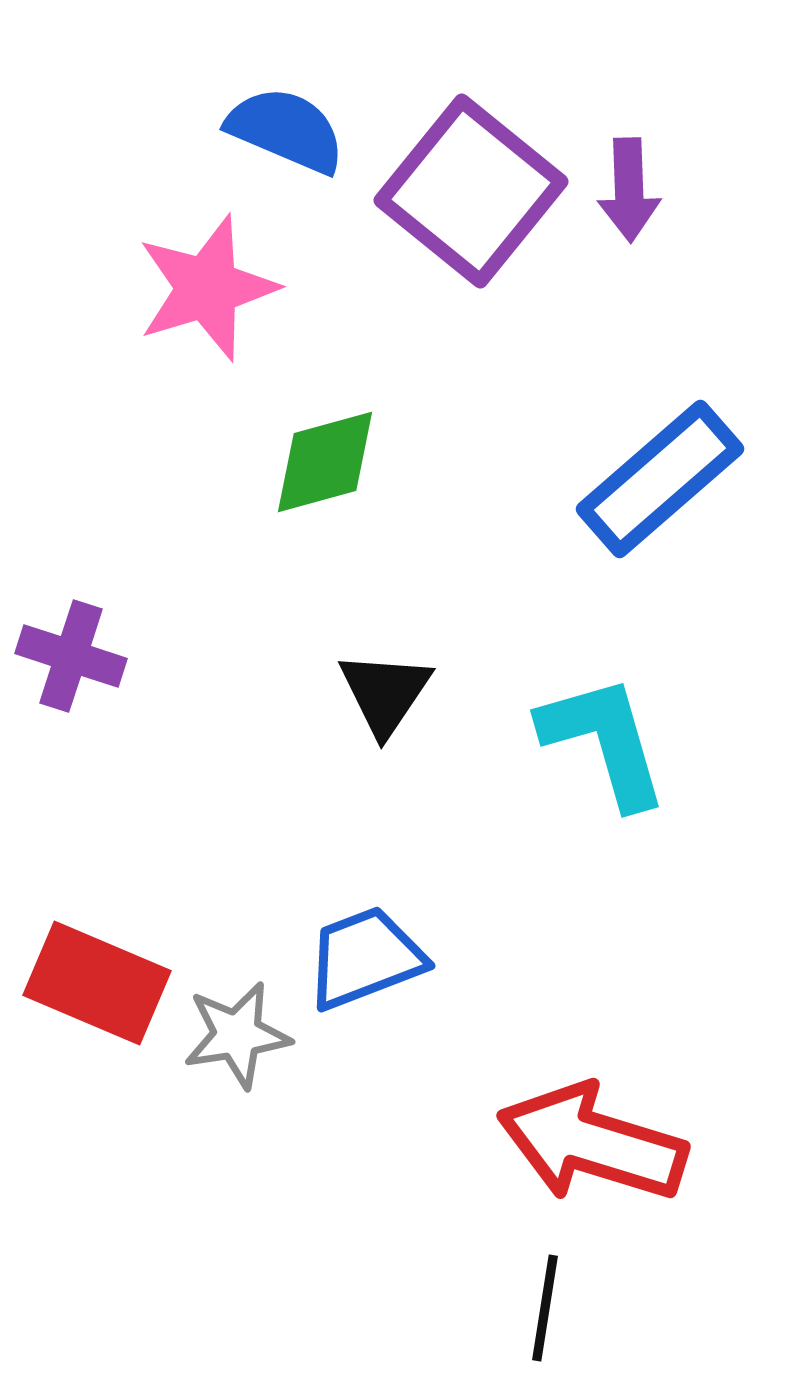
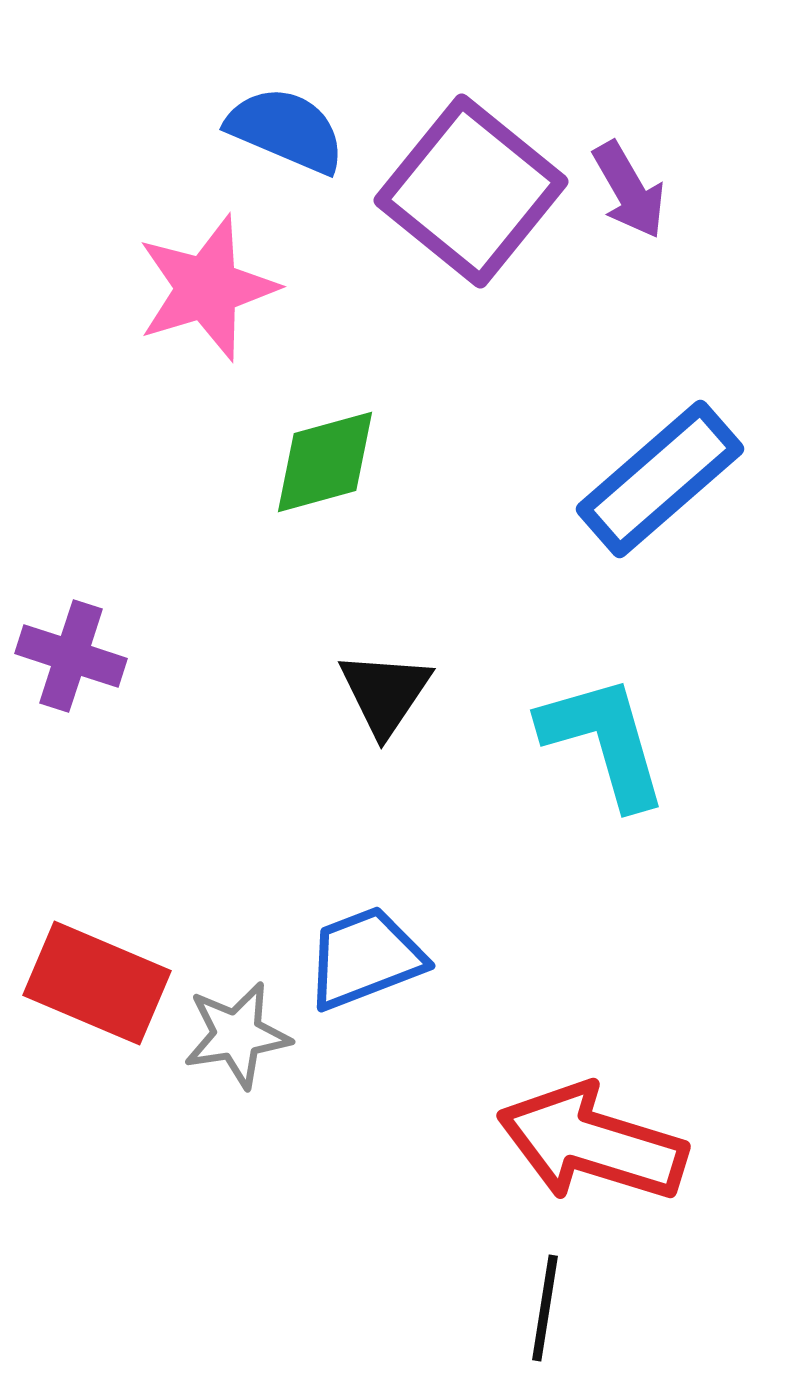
purple arrow: rotated 28 degrees counterclockwise
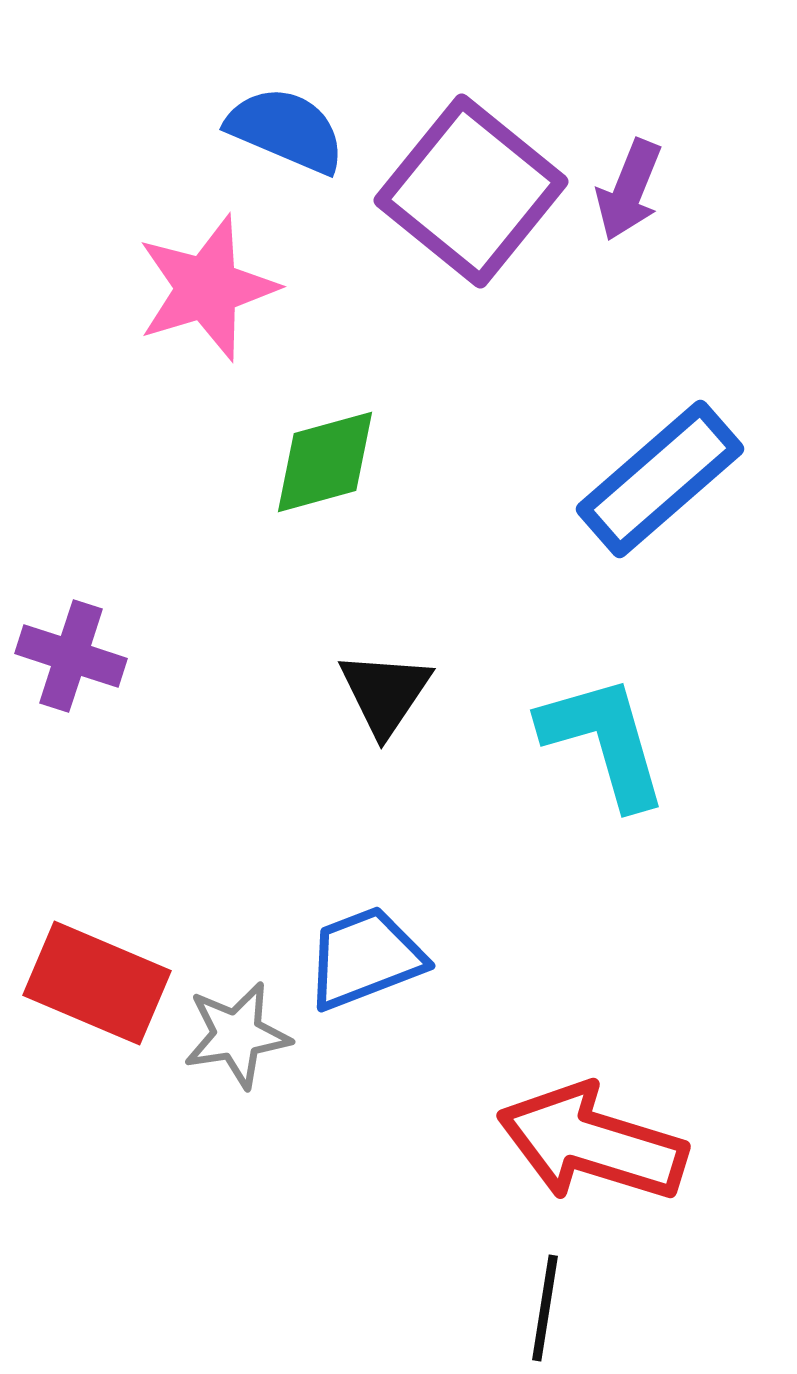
purple arrow: rotated 52 degrees clockwise
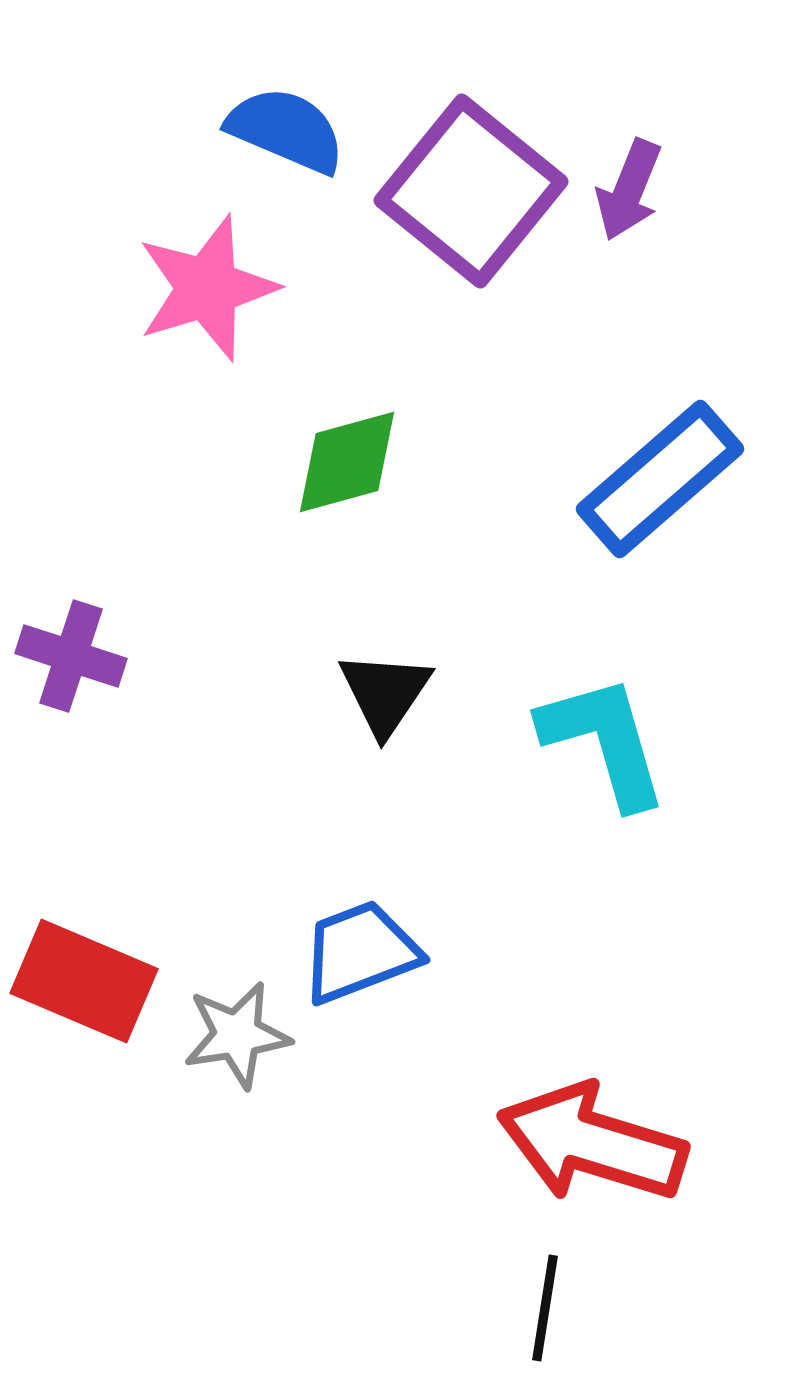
green diamond: moved 22 px right
blue trapezoid: moved 5 px left, 6 px up
red rectangle: moved 13 px left, 2 px up
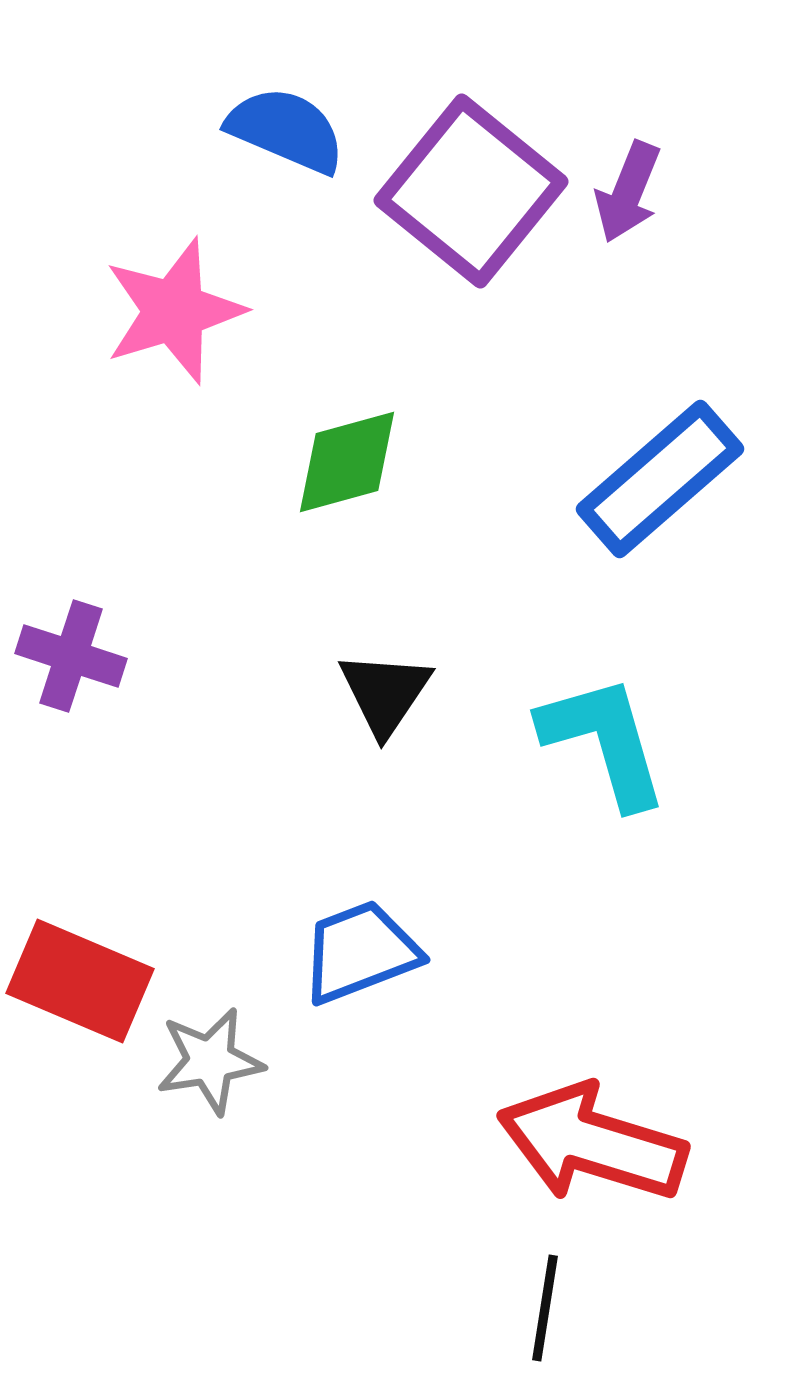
purple arrow: moved 1 px left, 2 px down
pink star: moved 33 px left, 23 px down
red rectangle: moved 4 px left
gray star: moved 27 px left, 26 px down
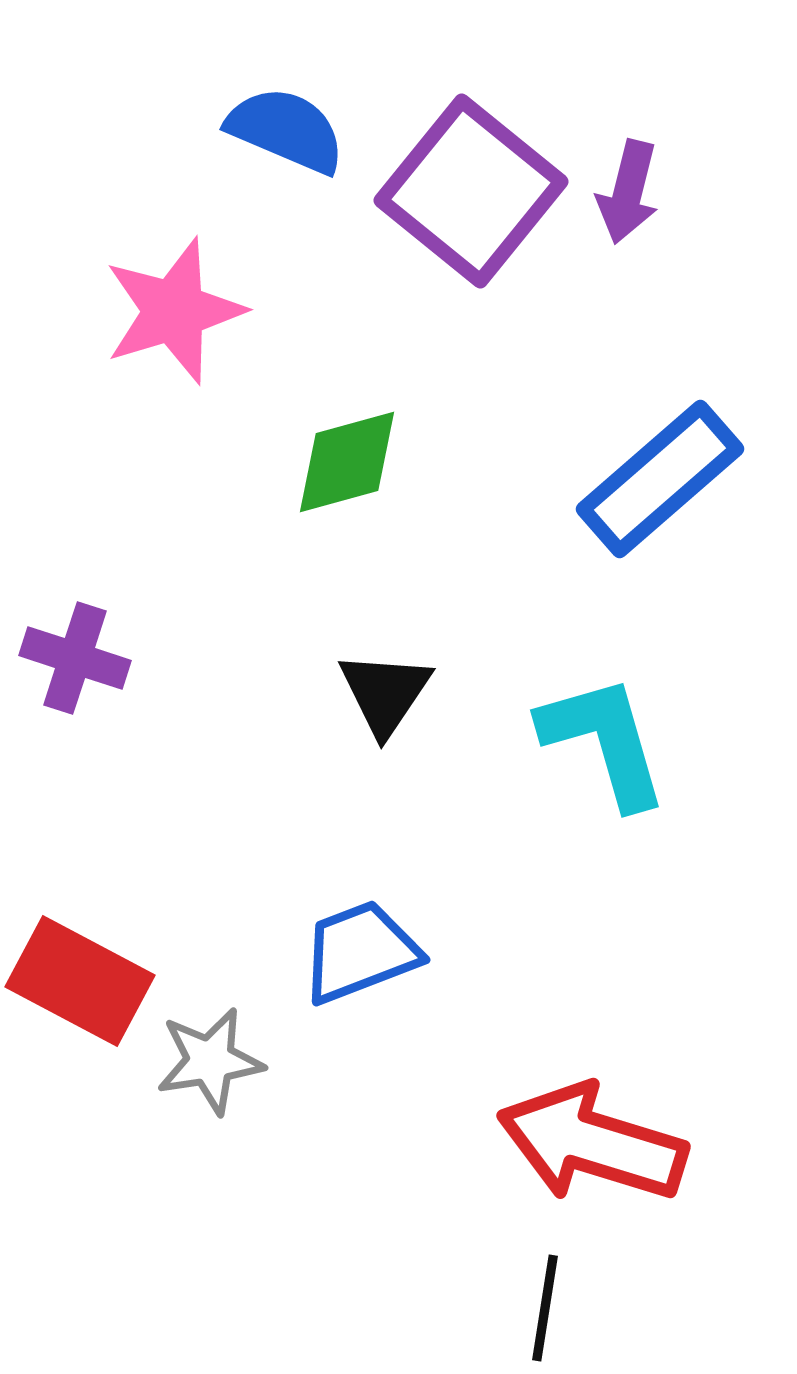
purple arrow: rotated 8 degrees counterclockwise
purple cross: moved 4 px right, 2 px down
red rectangle: rotated 5 degrees clockwise
